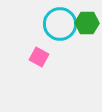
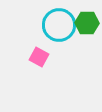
cyan circle: moved 1 px left, 1 px down
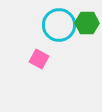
pink square: moved 2 px down
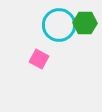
green hexagon: moved 2 px left
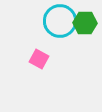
cyan circle: moved 1 px right, 4 px up
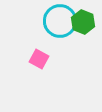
green hexagon: moved 2 px left, 1 px up; rotated 20 degrees clockwise
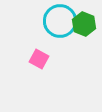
green hexagon: moved 1 px right, 2 px down
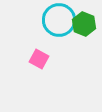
cyan circle: moved 1 px left, 1 px up
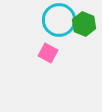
pink square: moved 9 px right, 6 px up
